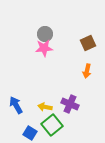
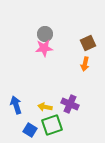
orange arrow: moved 2 px left, 7 px up
blue arrow: rotated 12 degrees clockwise
green square: rotated 20 degrees clockwise
blue square: moved 3 px up
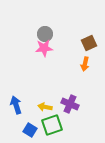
brown square: moved 1 px right
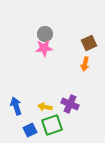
blue arrow: moved 1 px down
blue square: rotated 32 degrees clockwise
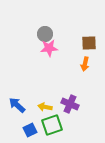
brown square: rotated 21 degrees clockwise
pink star: moved 5 px right
blue arrow: moved 1 px right, 1 px up; rotated 30 degrees counterclockwise
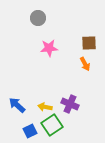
gray circle: moved 7 px left, 16 px up
orange arrow: rotated 40 degrees counterclockwise
green square: rotated 15 degrees counterclockwise
blue square: moved 1 px down
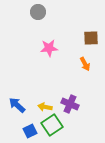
gray circle: moved 6 px up
brown square: moved 2 px right, 5 px up
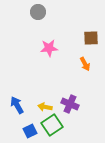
blue arrow: rotated 18 degrees clockwise
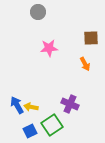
yellow arrow: moved 14 px left
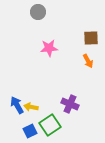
orange arrow: moved 3 px right, 3 px up
green square: moved 2 px left
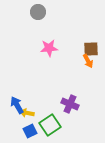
brown square: moved 11 px down
yellow arrow: moved 4 px left, 6 px down
